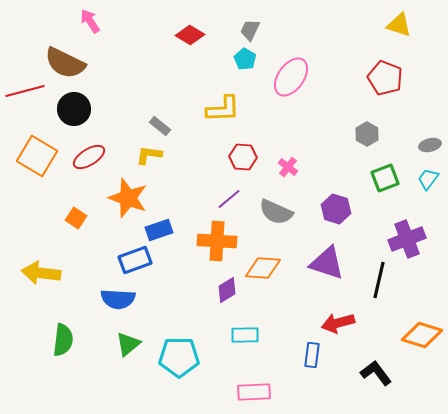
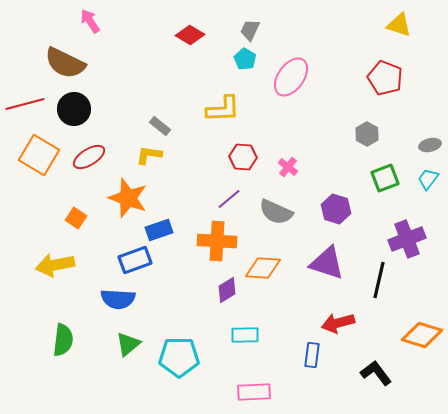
red line at (25, 91): moved 13 px down
orange square at (37, 156): moved 2 px right, 1 px up
yellow arrow at (41, 273): moved 14 px right, 8 px up; rotated 18 degrees counterclockwise
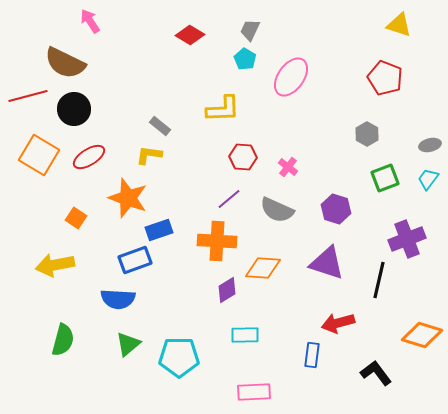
red line at (25, 104): moved 3 px right, 8 px up
gray semicircle at (276, 212): moved 1 px right, 2 px up
green semicircle at (63, 340): rotated 8 degrees clockwise
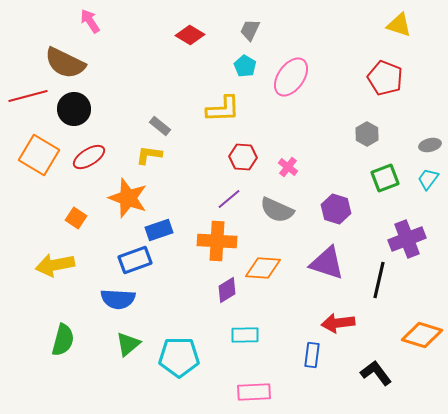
cyan pentagon at (245, 59): moved 7 px down
red arrow at (338, 323): rotated 8 degrees clockwise
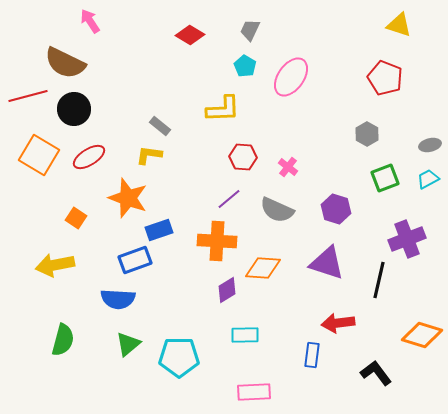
cyan trapezoid at (428, 179): rotated 25 degrees clockwise
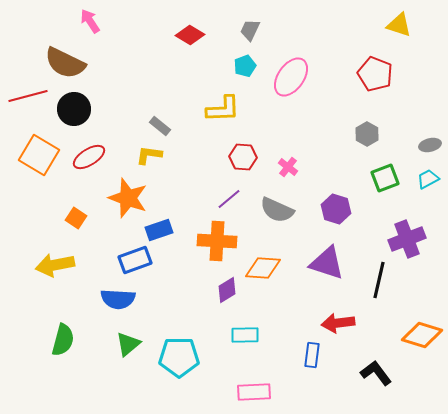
cyan pentagon at (245, 66): rotated 20 degrees clockwise
red pentagon at (385, 78): moved 10 px left, 4 px up
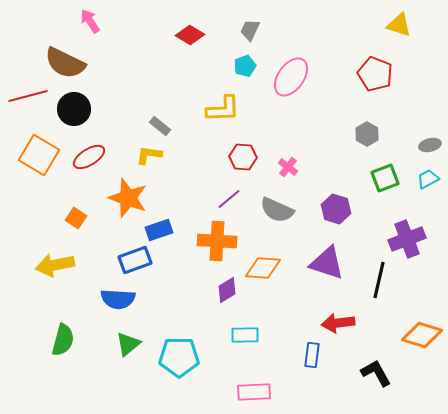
black L-shape at (376, 373): rotated 8 degrees clockwise
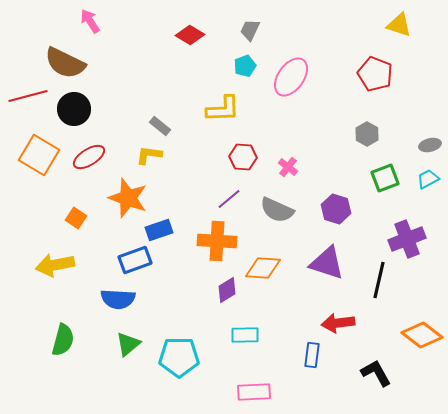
orange diamond at (422, 335): rotated 21 degrees clockwise
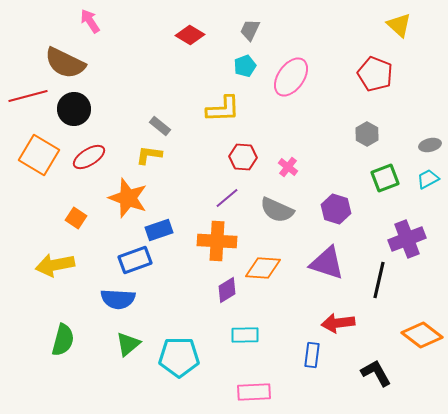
yellow triangle at (399, 25): rotated 24 degrees clockwise
purple line at (229, 199): moved 2 px left, 1 px up
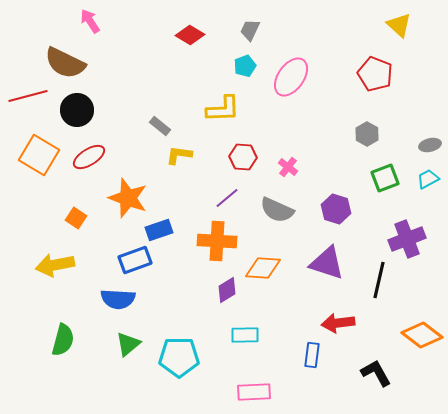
black circle at (74, 109): moved 3 px right, 1 px down
yellow L-shape at (149, 155): moved 30 px right
